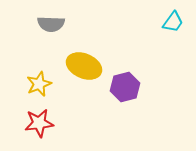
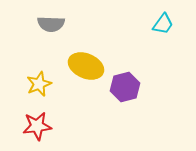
cyan trapezoid: moved 10 px left, 2 px down
yellow ellipse: moved 2 px right
red star: moved 2 px left, 3 px down
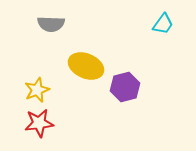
yellow star: moved 2 px left, 6 px down
red star: moved 2 px right, 3 px up
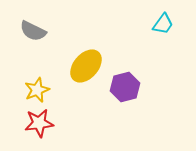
gray semicircle: moved 18 px left, 7 px down; rotated 24 degrees clockwise
yellow ellipse: rotated 72 degrees counterclockwise
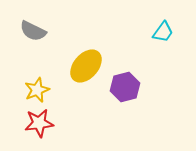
cyan trapezoid: moved 8 px down
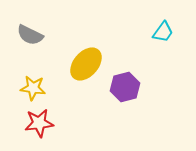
gray semicircle: moved 3 px left, 4 px down
yellow ellipse: moved 2 px up
yellow star: moved 4 px left, 2 px up; rotated 30 degrees clockwise
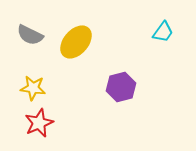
yellow ellipse: moved 10 px left, 22 px up
purple hexagon: moved 4 px left
red star: rotated 16 degrees counterclockwise
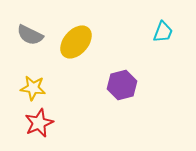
cyan trapezoid: rotated 15 degrees counterclockwise
purple hexagon: moved 1 px right, 2 px up
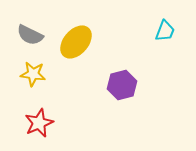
cyan trapezoid: moved 2 px right, 1 px up
yellow star: moved 14 px up
